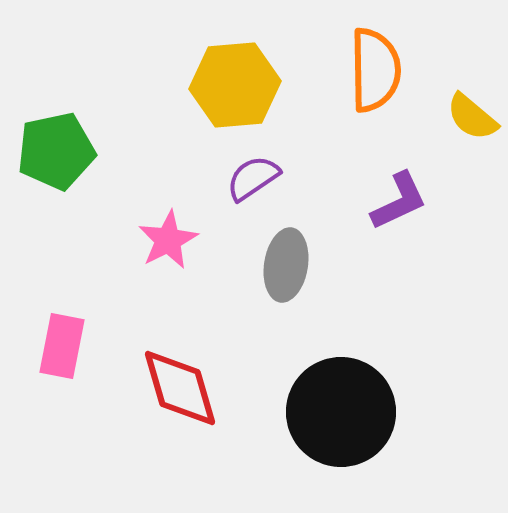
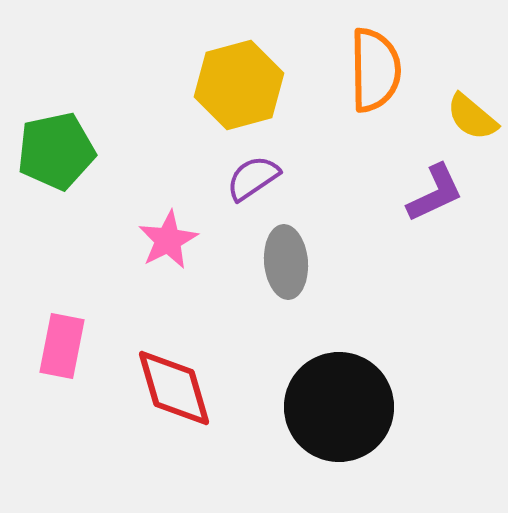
yellow hexagon: moved 4 px right; rotated 10 degrees counterclockwise
purple L-shape: moved 36 px right, 8 px up
gray ellipse: moved 3 px up; rotated 14 degrees counterclockwise
red diamond: moved 6 px left
black circle: moved 2 px left, 5 px up
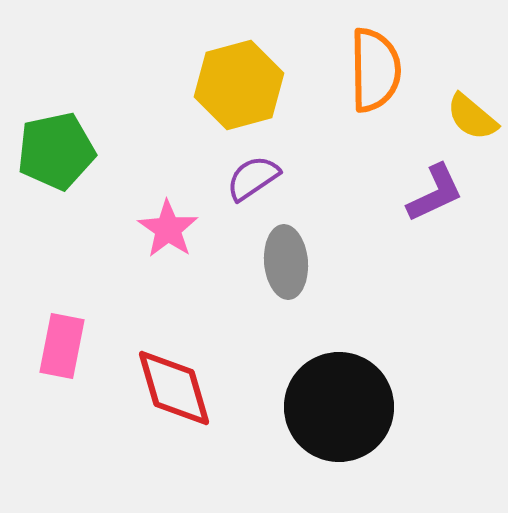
pink star: moved 11 px up; rotated 10 degrees counterclockwise
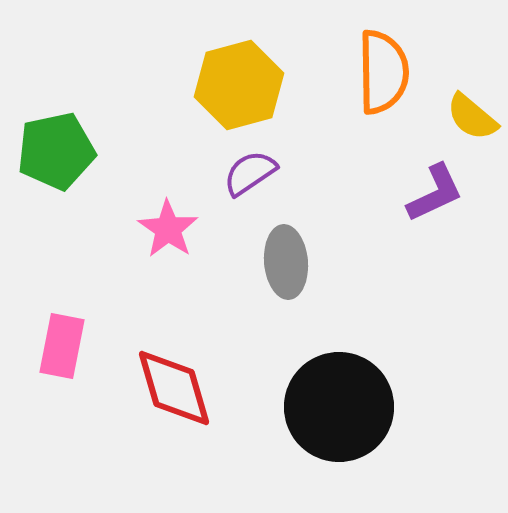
orange semicircle: moved 8 px right, 2 px down
purple semicircle: moved 3 px left, 5 px up
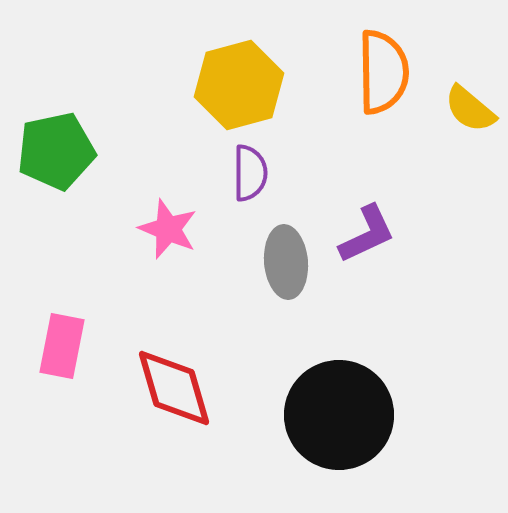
yellow semicircle: moved 2 px left, 8 px up
purple semicircle: rotated 124 degrees clockwise
purple L-shape: moved 68 px left, 41 px down
pink star: rotated 12 degrees counterclockwise
black circle: moved 8 px down
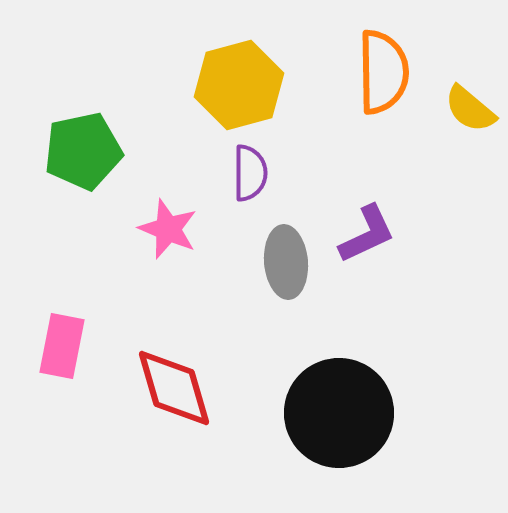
green pentagon: moved 27 px right
black circle: moved 2 px up
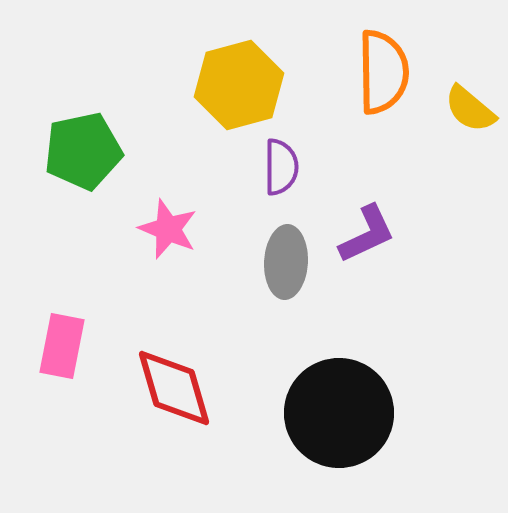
purple semicircle: moved 31 px right, 6 px up
gray ellipse: rotated 8 degrees clockwise
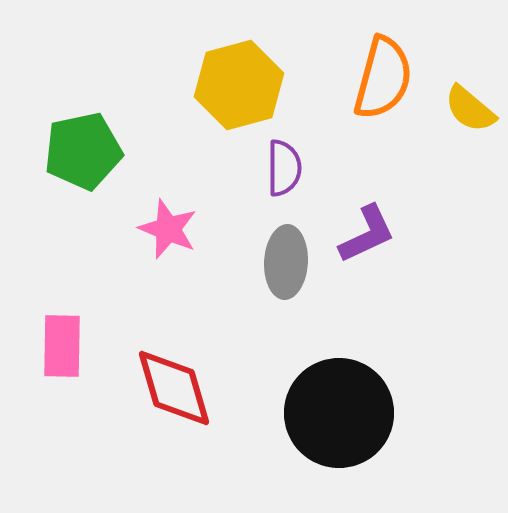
orange semicircle: moved 6 px down; rotated 16 degrees clockwise
purple semicircle: moved 3 px right, 1 px down
pink rectangle: rotated 10 degrees counterclockwise
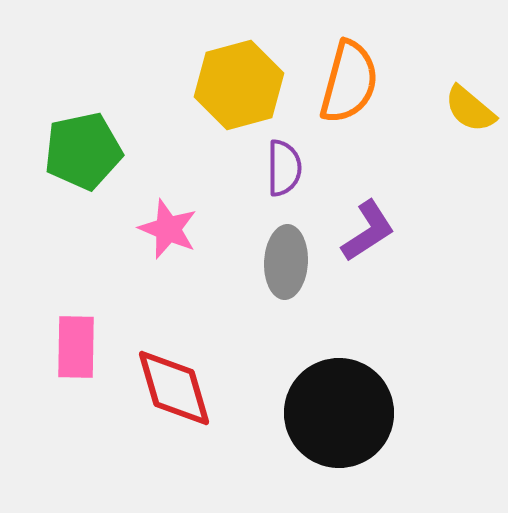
orange semicircle: moved 34 px left, 4 px down
purple L-shape: moved 1 px right, 3 px up; rotated 8 degrees counterclockwise
pink rectangle: moved 14 px right, 1 px down
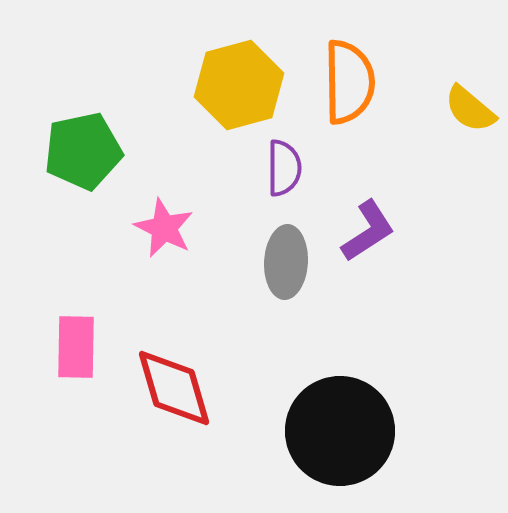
orange semicircle: rotated 16 degrees counterclockwise
pink star: moved 4 px left, 1 px up; rotated 4 degrees clockwise
black circle: moved 1 px right, 18 px down
